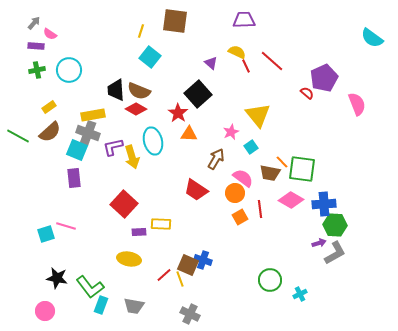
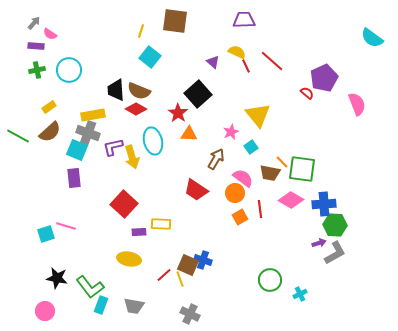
purple triangle at (211, 63): moved 2 px right, 1 px up
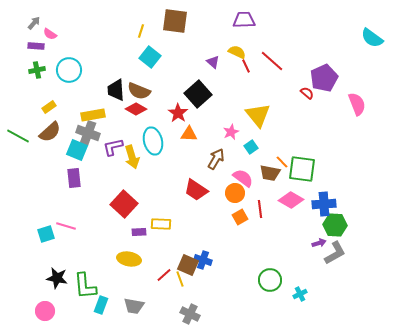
green L-shape at (90, 287): moved 5 px left, 1 px up; rotated 32 degrees clockwise
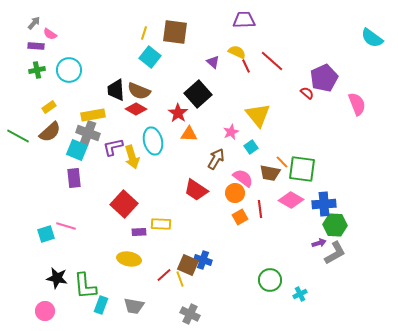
brown square at (175, 21): moved 11 px down
yellow line at (141, 31): moved 3 px right, 2 px down
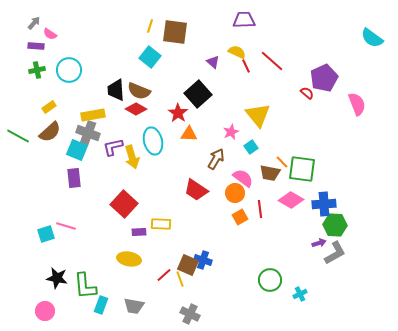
yellow line at (144, 33): moved 6 px right, 7 px up
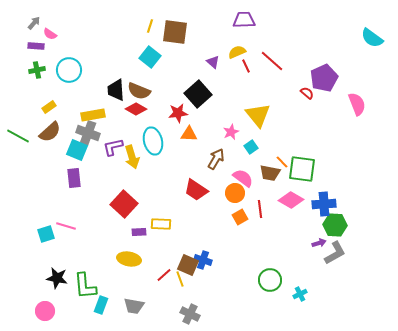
yellow semicircle at (237, 52): rotated 48 degrees counterclockwise
red star at (178, 113): rotated 30 degrees clockwise
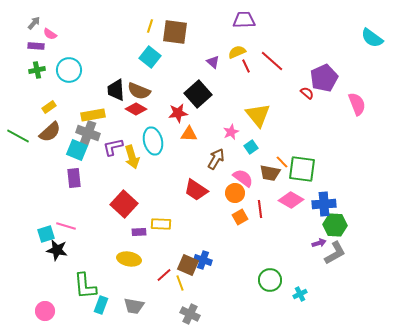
black star at (57, 278): moved 28 px up
yellow line at (180, 279): moved 4 px down
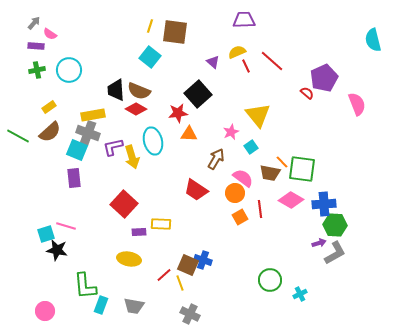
cyan semicircle at (372, 38): moved 1 px right, 2 px down; rotated 40 degrees clockwise
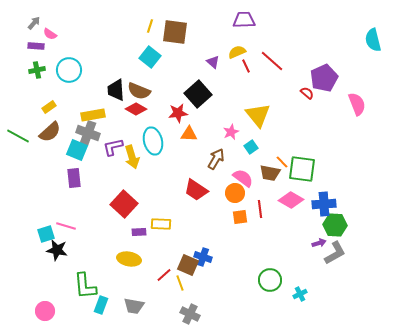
orange square at (240, 217): rotated 21 degrees clockwise
blue cross at (203, 260): moved 3 px up
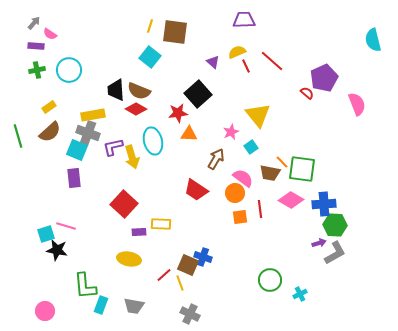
green line at (18, 136): rotated 45 degrees clockwise
